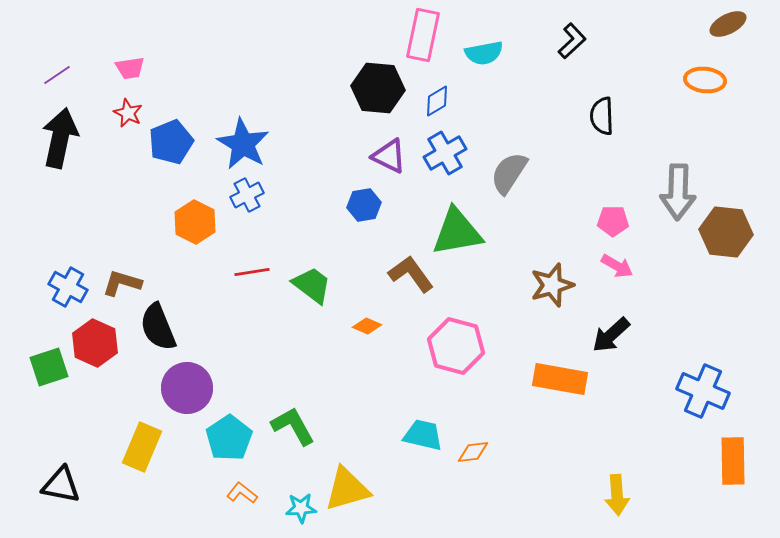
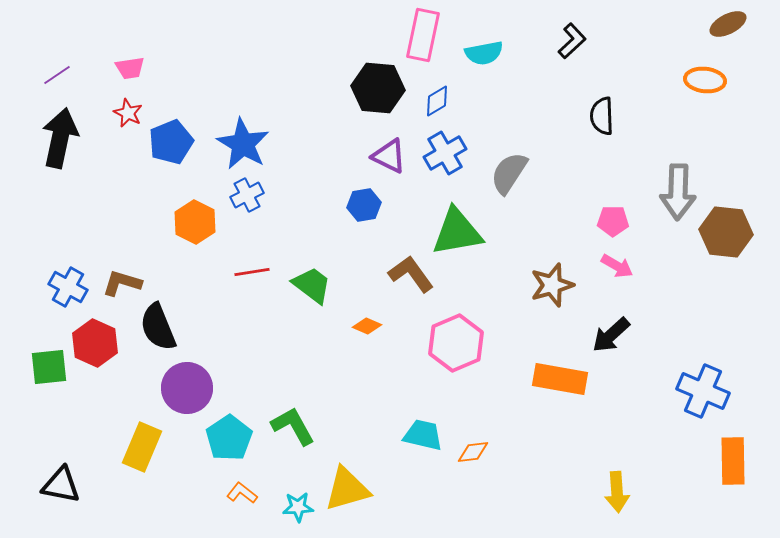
pink hexagon at (456, 346): moved 3 px up; rotated 22 degrees clockwise
green square at (49, 367): rotated 12 degrees clockwise
yellow arrow at (617, 495): moved 3 px up
cyan star at (301, 508): moved 3 px left, 1 px up
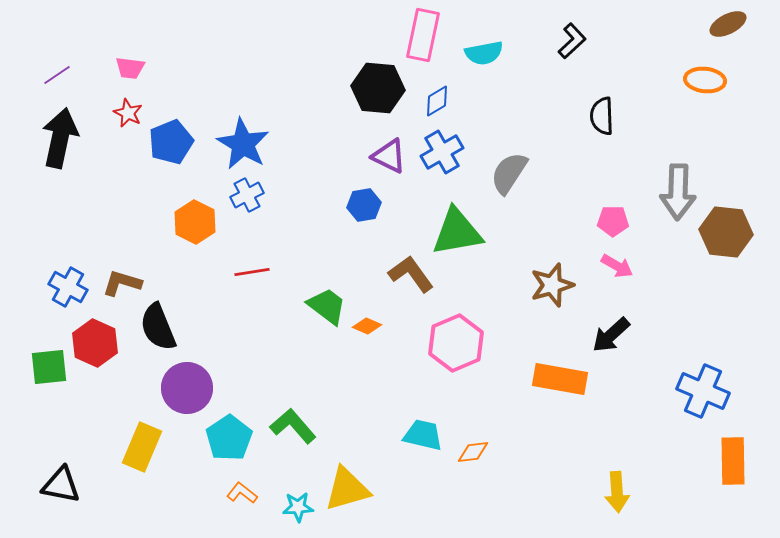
pink trapezoid at (130, 68): rotated 16 degrees clockwise
blue cross at (445, 153): moved 3 px left, 1 px up
green trapezoid at (312, 285): moved 15 px right, 21 px down
green L-shape at (293, 426): rotated 12 degrees counterclockwise
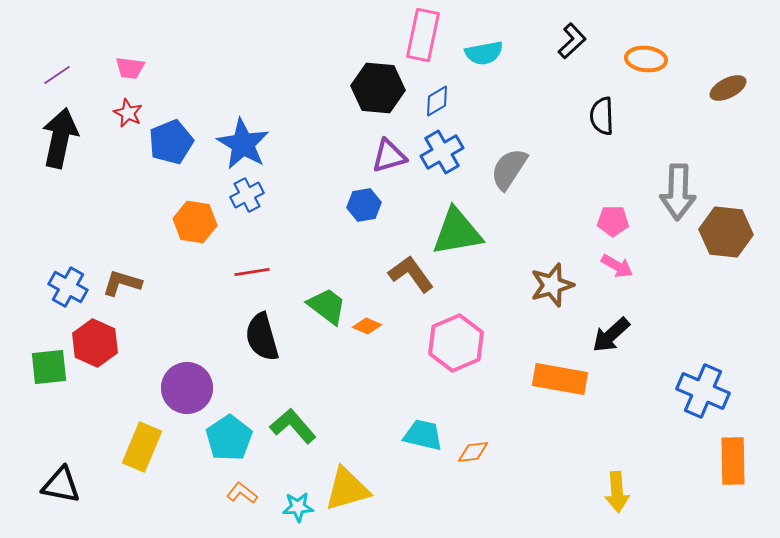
brown ellipse at (728, 24): moved 64 px down
orange ellipse at (705, 80): moved 59 px left, 21 px up
purple triangle at (389, 156): rotated 42 degrees counterclockwise
gray semicircle at (509, 173): moved 4 px up
orange hexagon at (195, 222): rotated 18 degrees counterclockwise
black semicircle at (158, 327): moved 104 px right, 10 px down; rotated 6 degrees clockwise
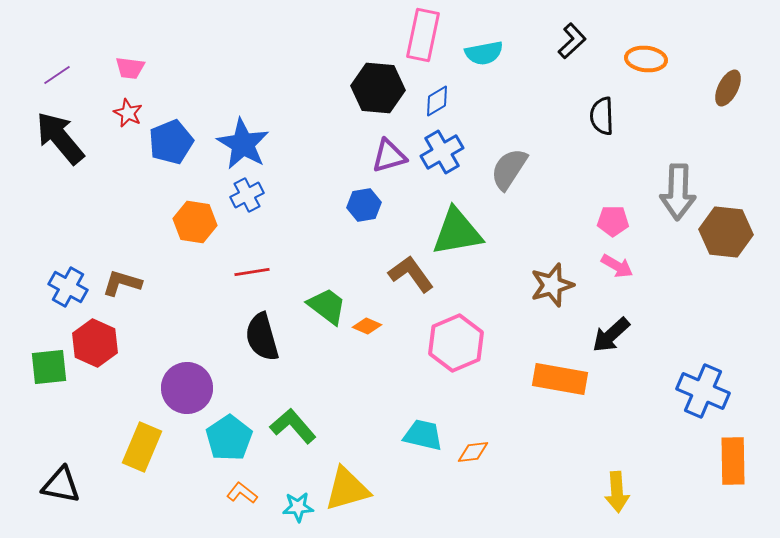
brown ellipse at (728, 88): rotated 36 degrees counterclockwise
black arrow at (60, 138): rotated 52 degrees counterclockwise
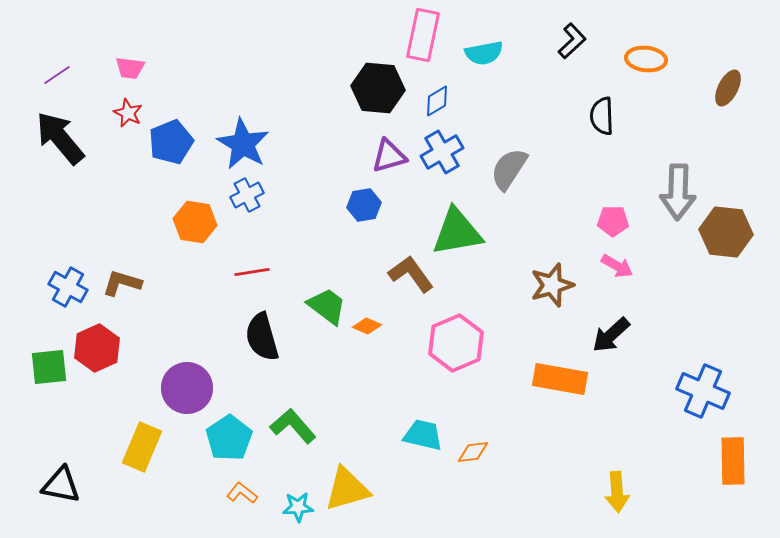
red hexagon at (95, 343): moved 2 px right, 5 px down; rotated 12 degrees clockwise
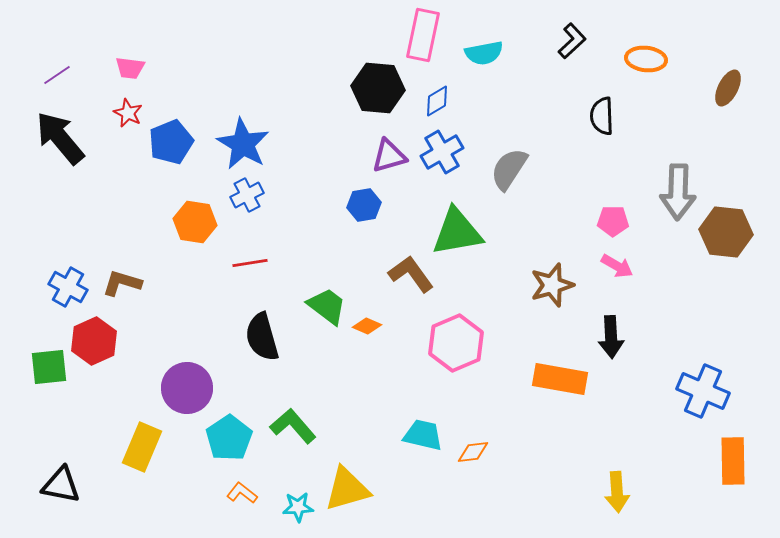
red line at (252, 272): moved 2 px left, 9 px up
black arrow at (611, 335): moved 2 px down; rotated 51 degrees counterclockwise
red hexagon at (97, 348): moved 3 px left, 7 px up
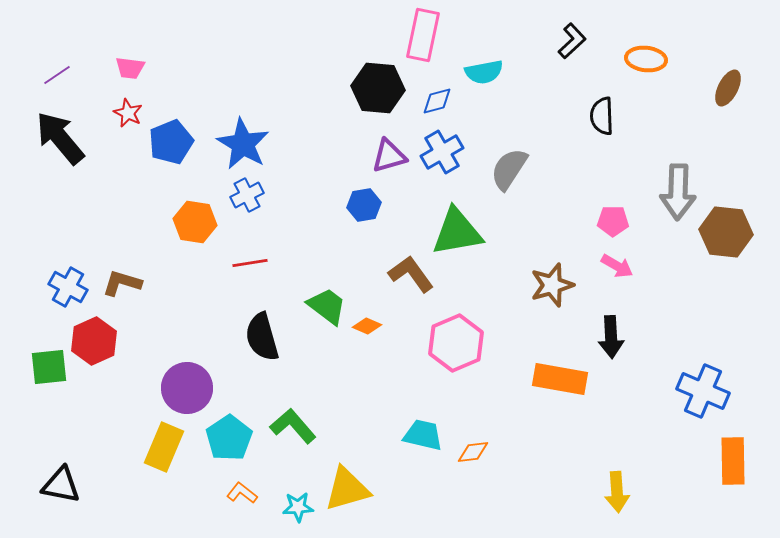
cyan semicircle at (484, 53): moved 19 px down
blue diamond at (437, 101): rotated 16 degrees clockwise
yellow rectangle at (142, 447): moved 22 px right
